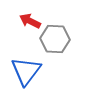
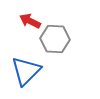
blue triangle: rotated 8 degrees clockwise
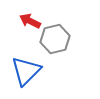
gray hexagon: rotated 16 degrees counterclockwise
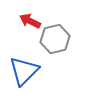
blue triangle: moved 2 px left
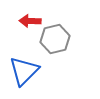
red arrow: rotated 25 degrees counterclockwise
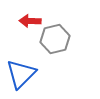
blue triangle: moved 3 px left, 3 px down
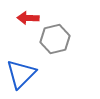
red arrow: moved 2 px left, 3 px up
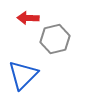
blue triangle: moved 2 px right, 1 px down
